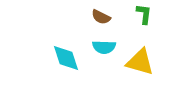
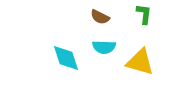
brown semicircle: moved 1 px left
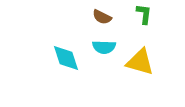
brown semicircle: moved 2 px right
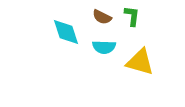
green L-shape: moved 12 px left, 2 px down
cyan diamond: moved 26 px up
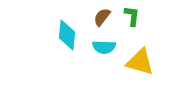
brown semicircle: rotated 102 degrees clockwise
cyan diamond: moved 1 px right, 3 px down; rotated 24 degrees clockwise
